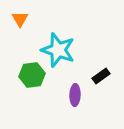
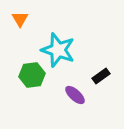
purple ellipse: rotated 50 degrees counterclockwise
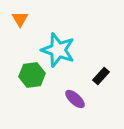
black rectangle: rotated 12 degrees counterclockwise
purple ellipse: moved 4 px down
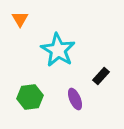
cyan star: rotated 12 degrees clockwise
green hexagon: moved 2 px left, 22 px down
purple ellipse: rotated 25 degrees clockwise
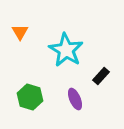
orange triangle: moved 13 px down
cyan star: moved 8 px right
green hexagon: rotated 25 degrees clockwise
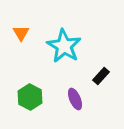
orange triangle: moved 1 px right, 1 px down
cyan star: moved 2 px left, 4 px up
green hexagon: rotated 10 degrees clockwise
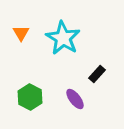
cyan star: moved 1 px left, 8 px up
black rectangle: moved 4 px left, 2 px up
purple ellipse: rotated 15 degrees counterclockwise
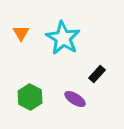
purple ellipse: rotated 20 degrees counterclockwise
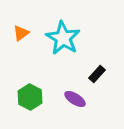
orange triangle: rotated 24 degrees clockwise
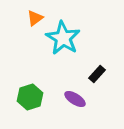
orange triangle: moved 14 px right, 15 px up
green hexagon: rotated 15 degrees clockwise
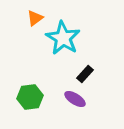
black rectangle: moved 12 px left
green hexagon: rotated 10 degrees clockwise
